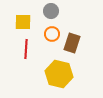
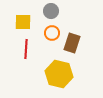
orange circle: moved 1 px up
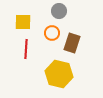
gray circle: moved 8 px right
